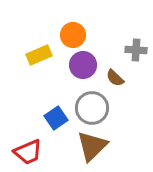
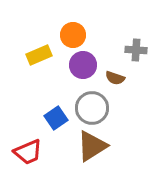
brown semicircle: rotated 24 degrees counterclockwise
brown triangle: rotated 12 degrees clockwise
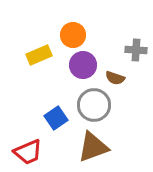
gray circle: moved 2 px right, 3 px up
brown triangle: moved 1 px right, 1 px down; rotated 12 degrees clockwise
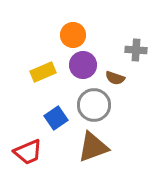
yellow rectangle: moved 4 px right, 17 px down
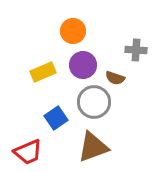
orange circle: moved 4 px up
gray circle: moved 3 px up
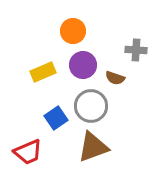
gray circle: moved 3 px left, 4 px down
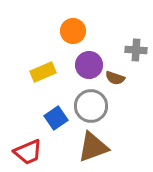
purple circle: moved 6 px right
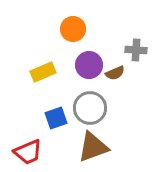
orange circle: moved 2 px up
brown semicircle: moved 5 px up; rotated 42 degrees counterclockwise
gray circle: moved 1 px left, 2 px down
blue square: rotated 15 degrees clockwise
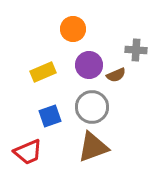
brown semicircle: moved 1 px right, 2 px down
gray circle: moved 2 px right, 1 px up
blue square: moved 6 px left, 2 px up
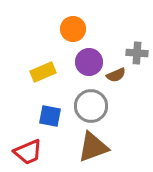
gray cross: moved 1 px right, 3 px down
purple circle: moved 3 px up
gray circle: moved 1 px left, 1 px up
blue square: rotated 30 degrees clockwise
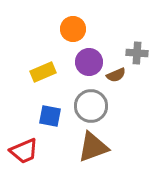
red trapezoid: moved 4 px left, 1 px up
